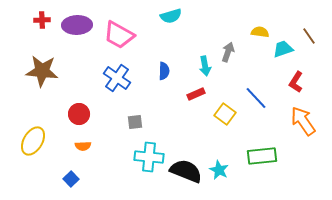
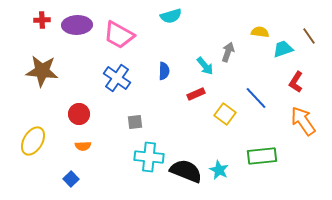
cyan arrow: rotated 30 degrees counterclockwise
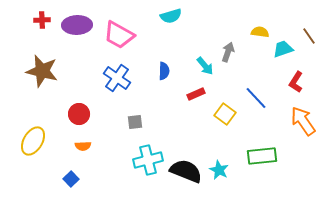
brown star: rotated 8 degrees clockwise
cyan cross: moved 1 px left, 3 px down; rotated 20 degrees counterclockwise
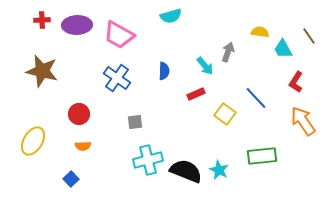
cyan trapezoid: rotated 100 degrees counterclockwise
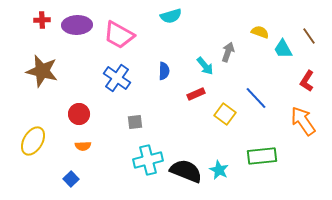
yellow semicircle: rotated 12 degrees clockwise
red L-shape: moved 11 px right, 1 px up
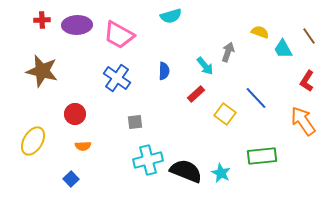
red rectangle: rotated 18 degrees counterclockwise
red circle: moved 4 px left
cyan star: moved 2 px right, 3 px down
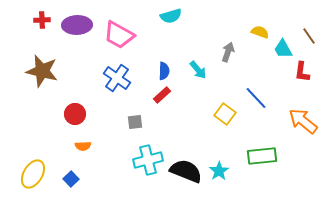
cyan arrow: moved 7 px left, 4 px down
red L-shape: moved 5 px left, 9 px up; rotated 25 degrees counterclockwise
red rectangle: moved 34 px left, 1 px down
orange arrow: rotated 16 degrees counterclockwise
yellow ellipse: moved 33 px down
cyan star: moved 2 px left, 2 px up; rotated 12 degrees clockwise
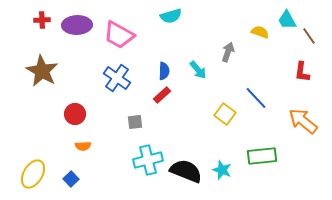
cyan trapezoid: moved 4 px right, 29 px up
brown star: rotated 16 degrees clockwise
cyan star: moved 3 px right, 1 px up; rotated 18 degrees counterclockwise
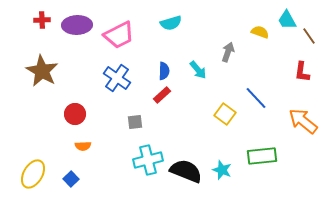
cyan semicircle: moved 7 px down
pink trapezoid: rotated 56 degrees counterclockwise
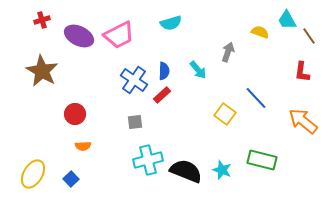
red cross: rotated 14 degrees counterclockwise
purple ellipse: moved 2 px right, 11 px down; rotated 28 degrees clockwise
blue cross: moved 17 px right, 2 px down
green rectangle: moved 4 px down; rotated 20 degrees clockwise
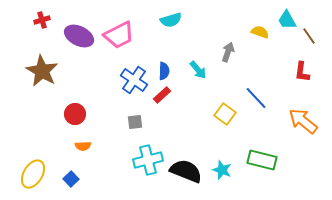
cyan semicircle: moved 3 px up
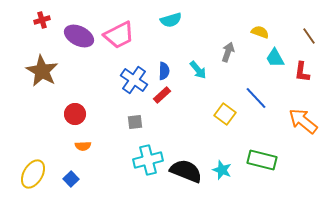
cyan trapezoid: moved 12 px left, 38 px down
